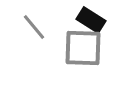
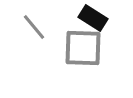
black rectangle: moved 2 px right, 2 px up
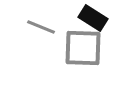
gray line: moved 7 px right; rotated 28 degrees counterclockwise
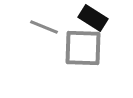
gray line: moved 3 px right
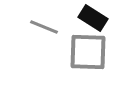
gray square: moved 5 px right, 4 px down
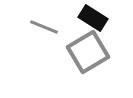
gray square: rotated 33 degrees counterclockwise
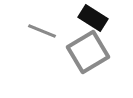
gray line: moved 2 px left, 4 px down
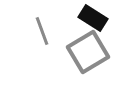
gray line: rotated 48 degrees clockwise
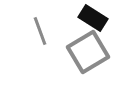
gray line: moved 2 px left
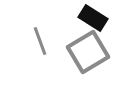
gray line: moved 10 px down
